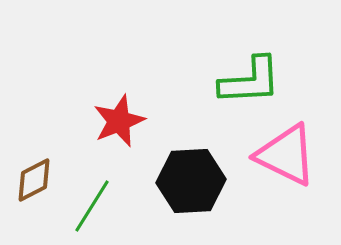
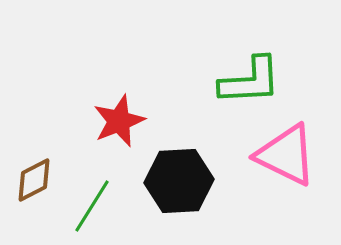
black hexagon: moved 12 px left
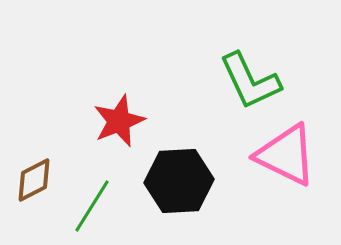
green L-shape: rotated 68 degrees clockwise
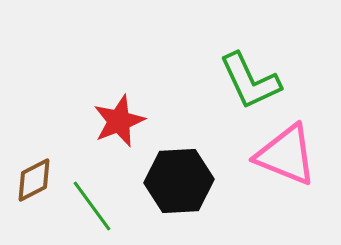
pink triangle: rotated 4 degrees counterclockwise
green line: rotated 68 degrees counterclockwise
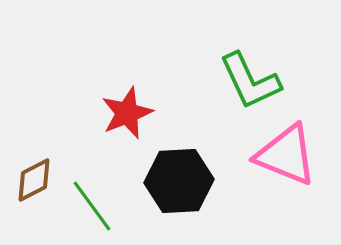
red star: moved 8 px right, 8 px up
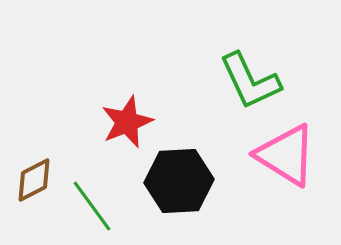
red star: moved 9 px down
pink triangle: rotated 10 degrees clockwise
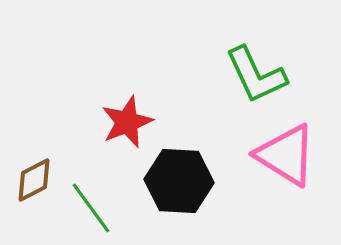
green L-shape: moved 6 px right, 6 px up
black hexagon: rotated 6 degrees clockwise
green line: moved 1 px left, 2 px down
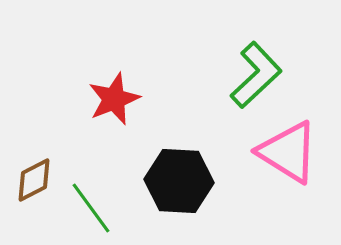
green L-shape: rotated 108 degrees counterclockwise
red star: moved 13 px left, 23 px up
pink triangle: moved 2 px right, 3 px up
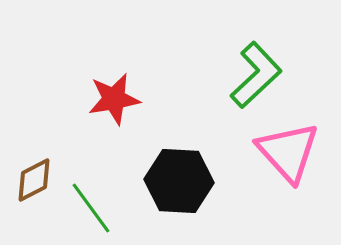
red star: rotated 12 degrees clockwise
pink triangle: rotated 16 degrees clockwise
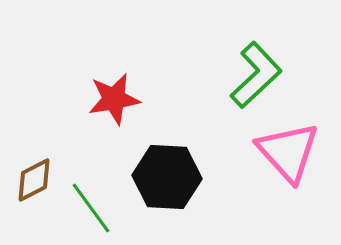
black hexagon: moved 12 px left, 4 px up
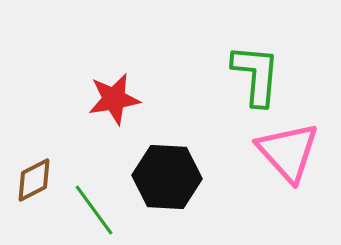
green L-shape: rotated 42 degrees counterclockwise
green line: moved 3 px right, 2 px down
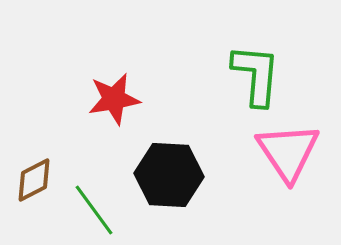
pink triangle: rotated 8 degrees clockwise
black hexagon: moved 2 px right, 2 px up
